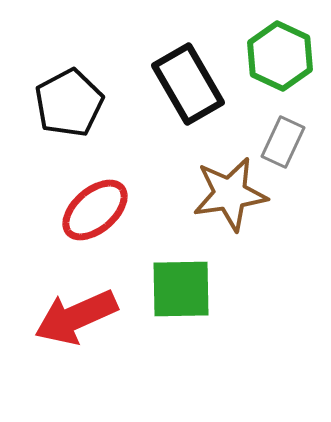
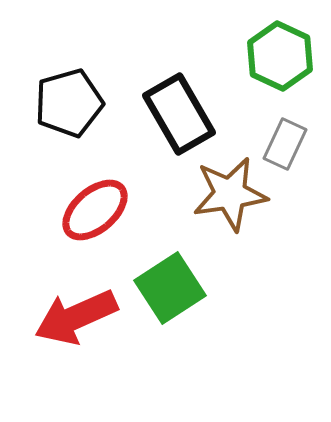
black rectangle: moved 9 px left, 30 px down
black pentagon: rotated 12 degrees clockwise
gray rectangle: moved 2 px right, 2 px down
green square: moved 11 px left, 1 px up; rotated 32 degrees counterclockwise
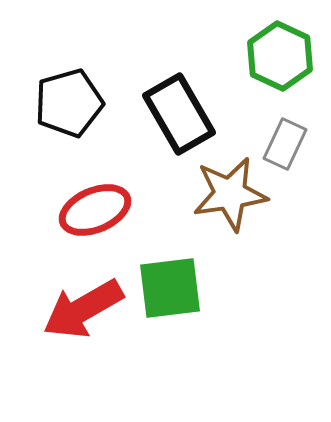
red ellipse: rotated 18 degrees clockwise
green square: rotated 26 degrees clockwise
red arrow: moved 7 px right, 8 px up; rotated 6 degrees counterclockwise
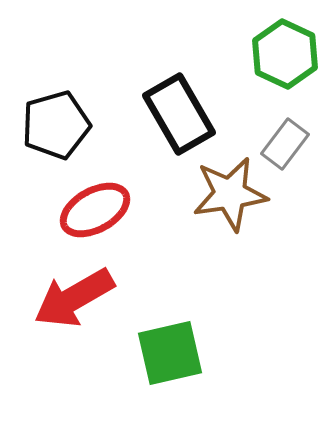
green hexagon: moved 5 px right, 2 px up
black pentagon: moved 13 px left, 22 px down
gray rectangle: rotated 12 degrees clockwise
red ellipse: rotated 6 degrees counterclockwise
green square: moved 65 px down; rotated 6 degrees counterclockwise
red arrow: moved 9 px left, 11 px up
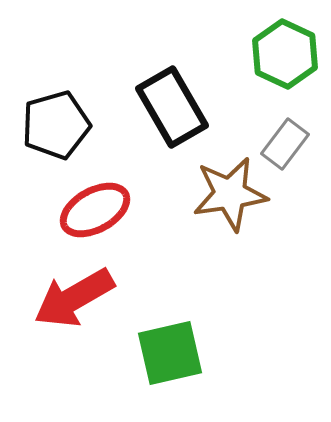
black rectangle: moved 7 px left, 7 px up
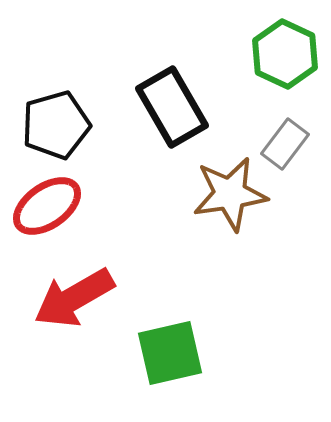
red ellipse: moved 48 px left, 4 px up; rotated 6 degrees counterclockwise
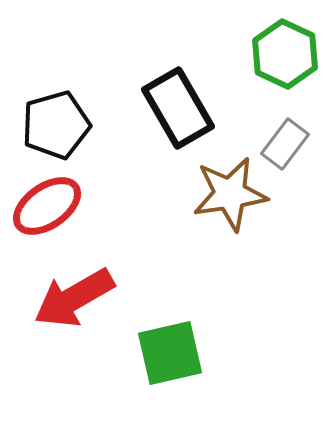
black rectangle: moved 6 px right, 1 px down
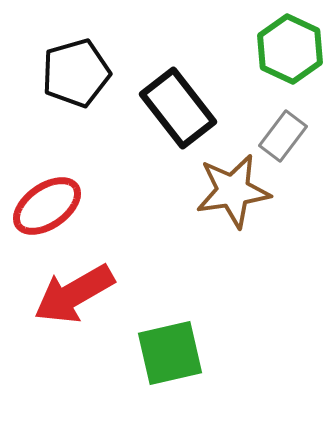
green hexagon: moved 5 px right, 5 px up
black rectangle: rotated 8 degrees counterclockwise
black pentagon: moved 20 px right, 52 px up
gray rectangle: moved 2 px left, 8 px up
brown star: moved 3 px right, 3 px up
red arrow: moved 4 px up
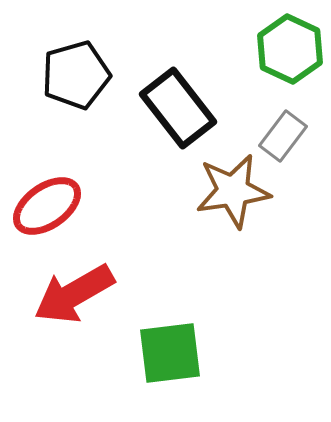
black pentagon: moved 2 px down
green square: rotated 6 degrees clockwise
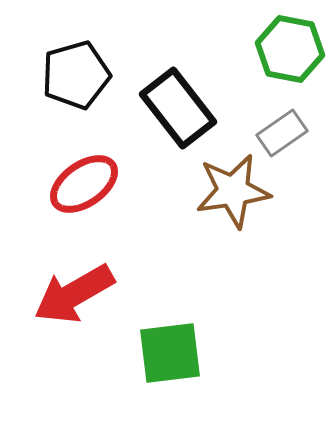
green hexagon: rotated 14 degrees counterclockwise
gray rectangle: moved 1 px left, 3 px up; rotated 18 degrees clockwise
red ellipse: moved 37 px right, 22 px up
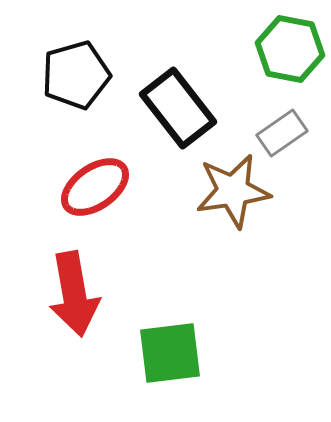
red ellipse: moved 11 px right, 3 px down
red arrow: rotated 70 degrees counterclockwise
